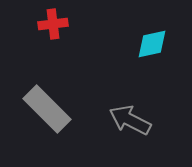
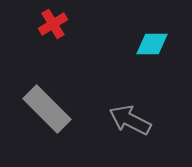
red cross: rotated 24 degrees counterclockwise
cyan diamond: rotated 12 degrees clockwise
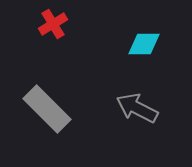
cyan diamond: moved 8 px left
gray arrow: moved 7 px right, 12 px up
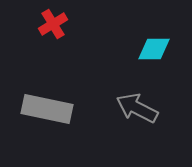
cyan diamond: moved 10 px right, 5 px down
gray rectangle: rotated 33 degrees counterclockwise
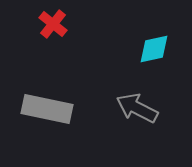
red cross: rotated 20 degrees counterclockwise
cyan diamond: rotated 12 degrees counterclockwise
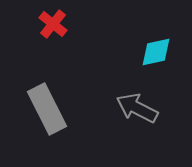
cyan diamond: moved 2 px right, 3 px down
gray rectangle: rotated 51 degrees clockwise
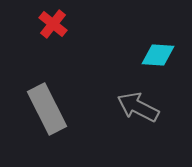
cyan diamond: moved 2 px right, 3 px down; rotated 16 degrees clockwise
gray arrow: moved 1 px right, 1 px up
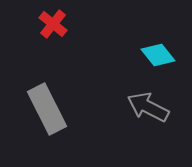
cyan diamond: rotated 48 degrees clockwise
gray arrow: moved 10 px right
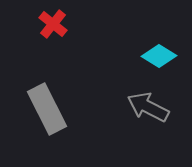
cyan diamond: moved 1 px right, 1 px down; rotated 20 degrees counterclockwise
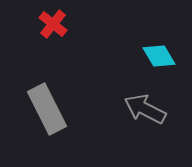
cyan diamond: rotated 28 degrees clockwise
gray arrow: moved 3 px left, 2 px down
